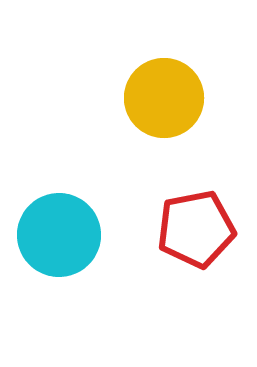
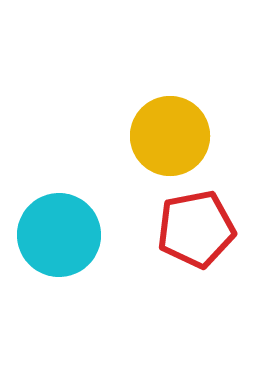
yellow circle: moved 6 px right, 38 px down
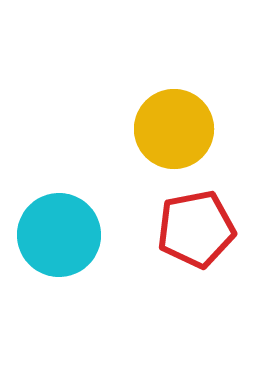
yellow circle: moved 4 px right, 7 px up
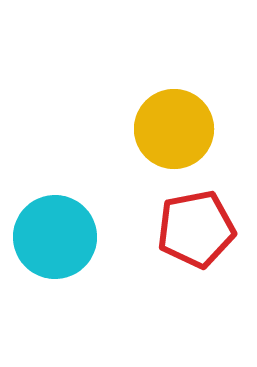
cyan circle: moved 4 px left, 2 px down
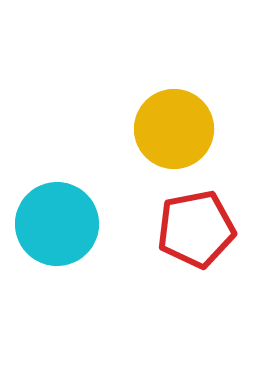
cyan circle: moved 2 px right, 13 px up
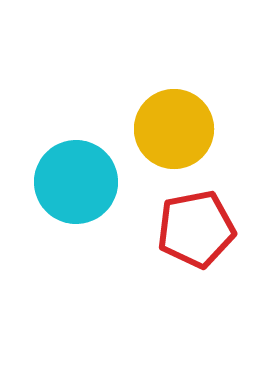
cyan circle: moved 19 px right, 42 px up
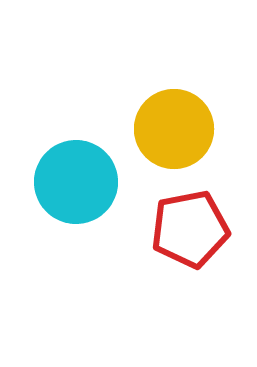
red pentagon: moved 6 px left
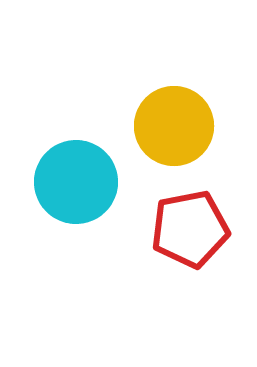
yellow circle: moved 3 px up
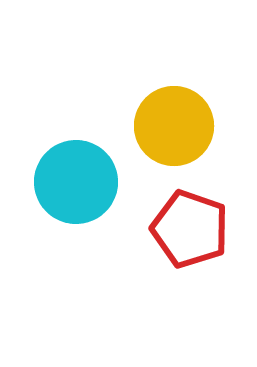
red pentagon: rotated 30 degrees clockwise
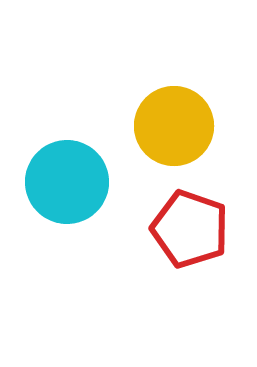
cyan circle: moved 9 px left
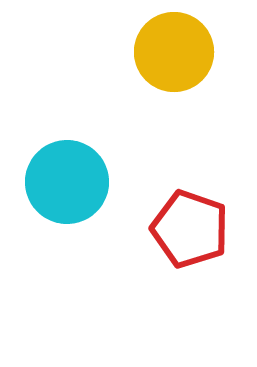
yellow circle: moved 74 px up
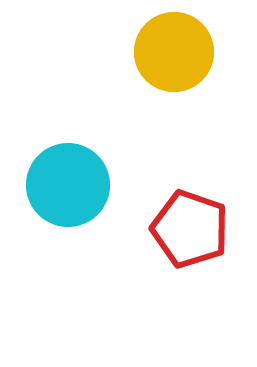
cyan circle: moved 1 px right, 3 px down
